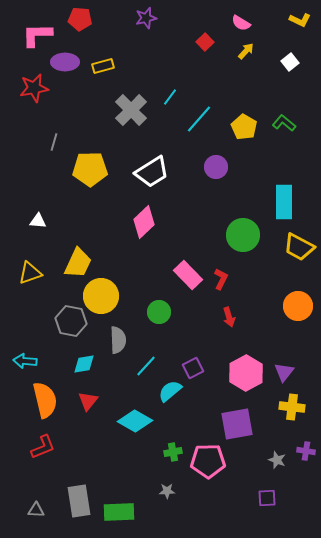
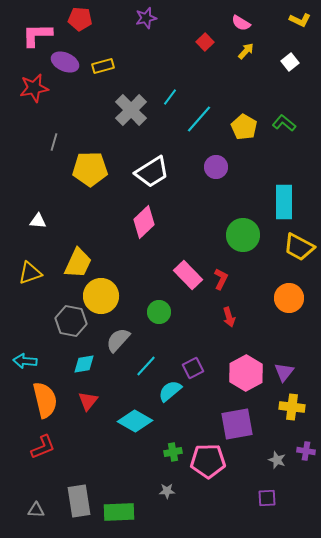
purple ellipse at (65, 62): rotated 24 degrees clockwise
orange circle at (298, 306): moved 9 px left, 8 px up
gray semicircle at (118, 340): rotated 136 degrees counterclockwise
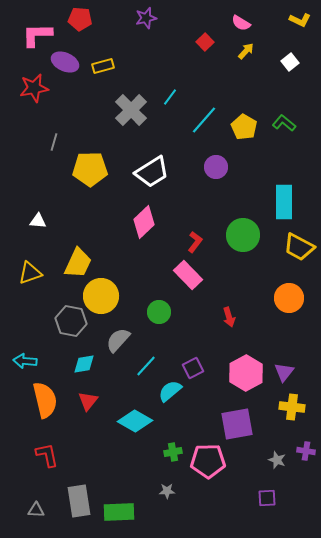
cyan line at (199, 119): moved 5 px right, 1 px down
red L-shape at (221, 279): moved 26 px left, 37 px up; rotated 10 degrees clockwise
red L-shape at (43, 447): moved 4 px right, 8 px down; rotated 80 degrees counterclockwise
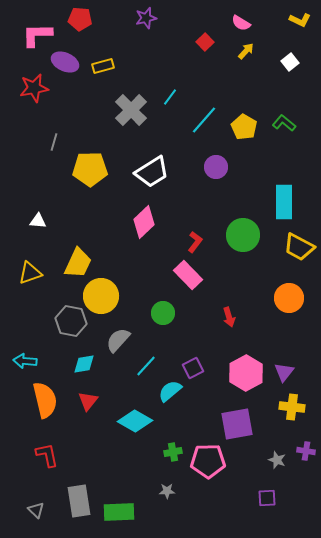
green circle at (159, 312): moved 4 px right, 1 px down
gray triangle at (36, 510): rotated 42 degrees clockwise
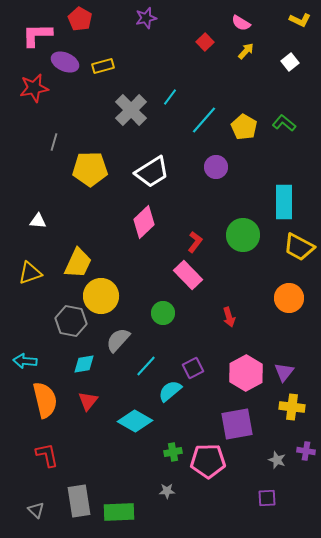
red pentagon at (80, 19): rotated 25 degrees clockwise
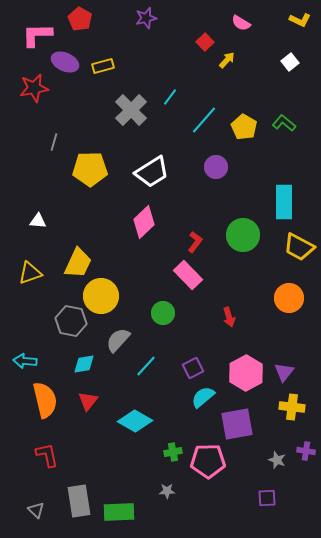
yellow arrow at (246, 51): moved 19 px left, 9 px down
cyan semicircle at (170, 391): moved 33 px right, 6 px down
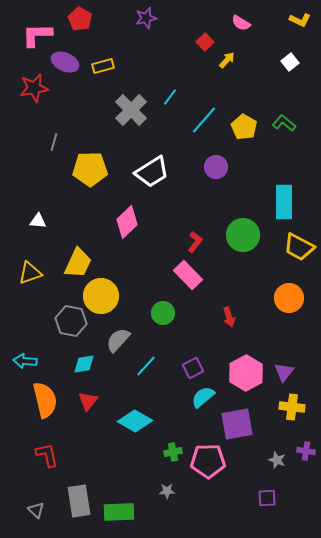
pink diamond at (144, 222): moved 17 px left
